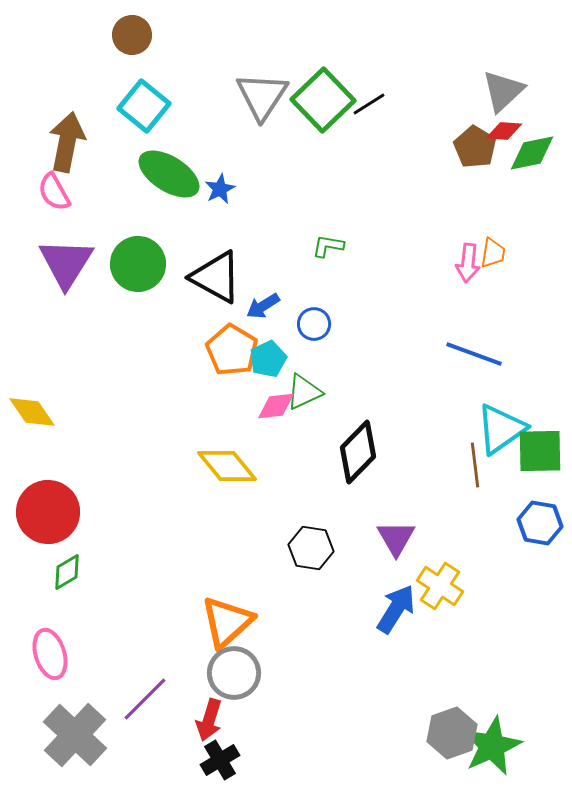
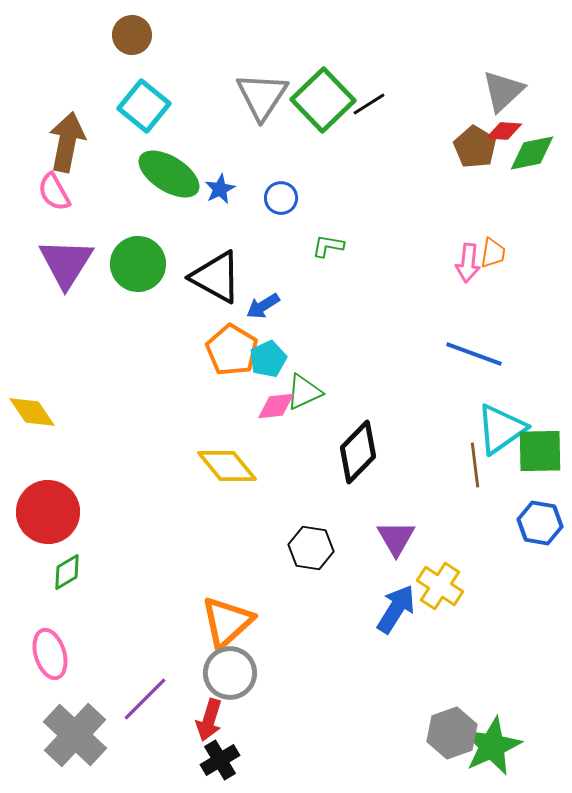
blue circle at (314, 324): moved 33 px left, 126 px up
gray circle at (234, 673): moved 4 px left
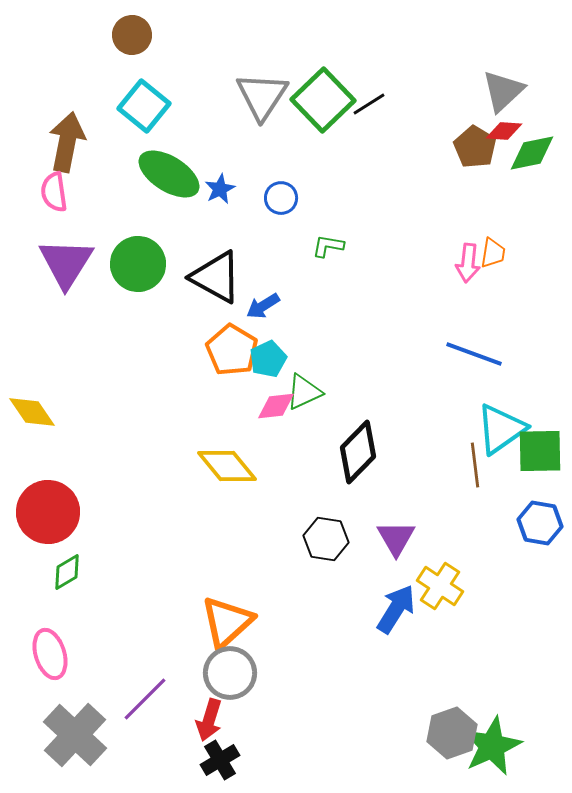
pink semicircle at (54, 192): rotated 21 degrees clockwise
black hexagon at (311, 548): moved 15 px right, 9 px up
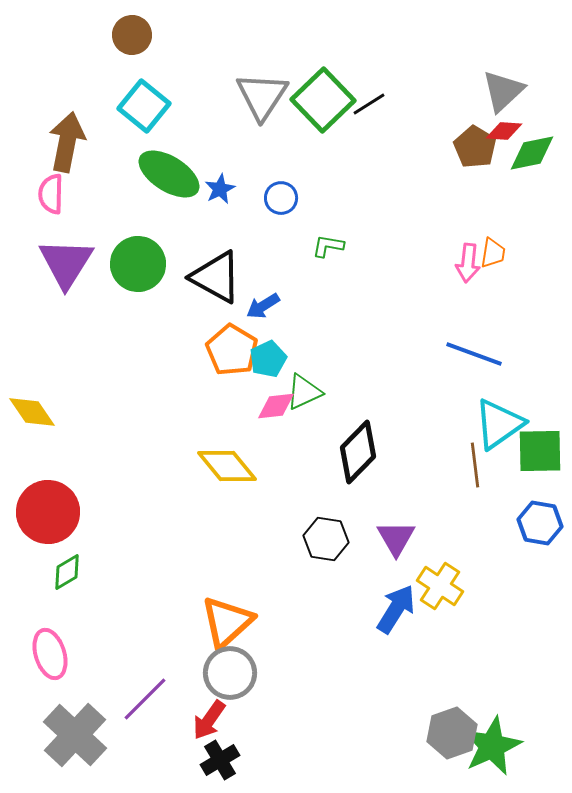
pink semicircle at (54, 192): moved 3 px left, 2 px down; rotated 9 degrees clockwise
cyan triangle at (501, 429): moved 2 px left, 5 px up
red arrow at (209, 720): rotated 18 degrees clockwise
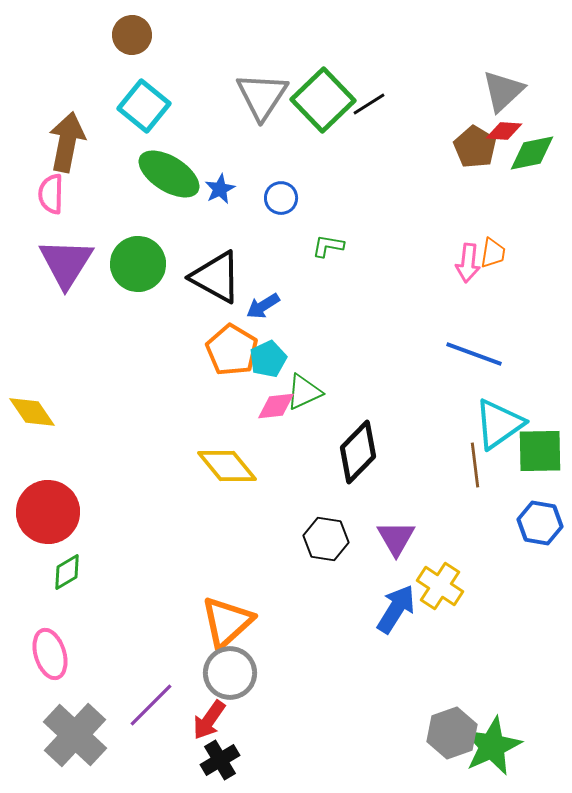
purple line at (145, 699): moved 6 px right, 6 px down
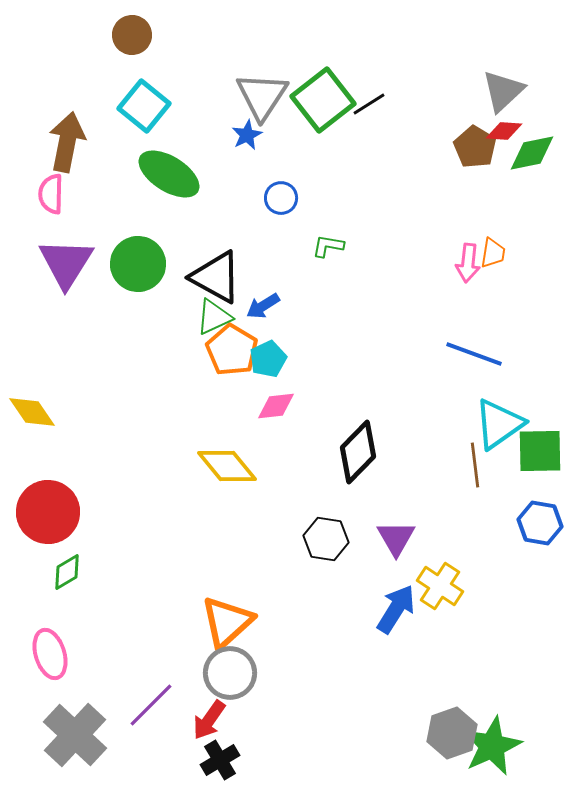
green square at (323, 100): rotated 6 degrees clockwise
blue star at (220, 189): moved 27 px right, 54 px up
green triangle at (304, 392): moved 90 px left, 75 px up
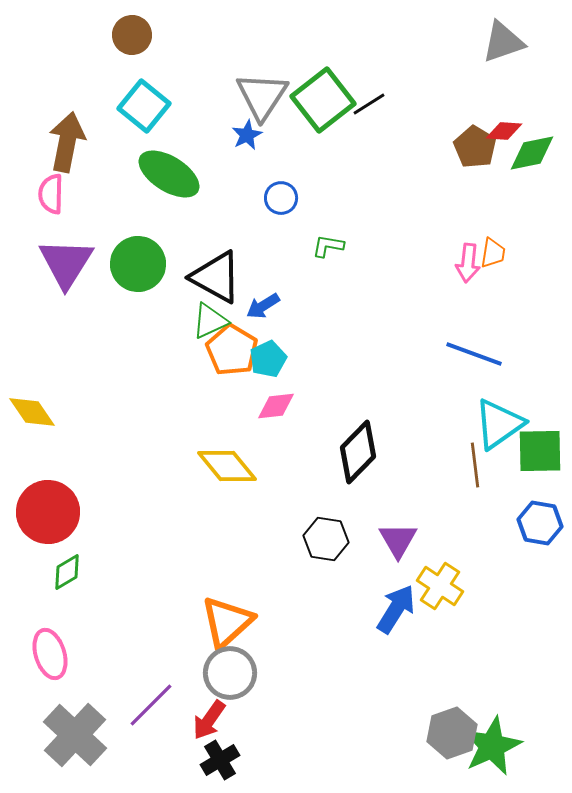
gray triangle at (503, 91): moved 49 px up; rotated 24 degrees clockwise
green triangle at (214, 317): moved 4 px left, 4 px down
purple triangle at (396, 538): moved 2 px right, 2 px down
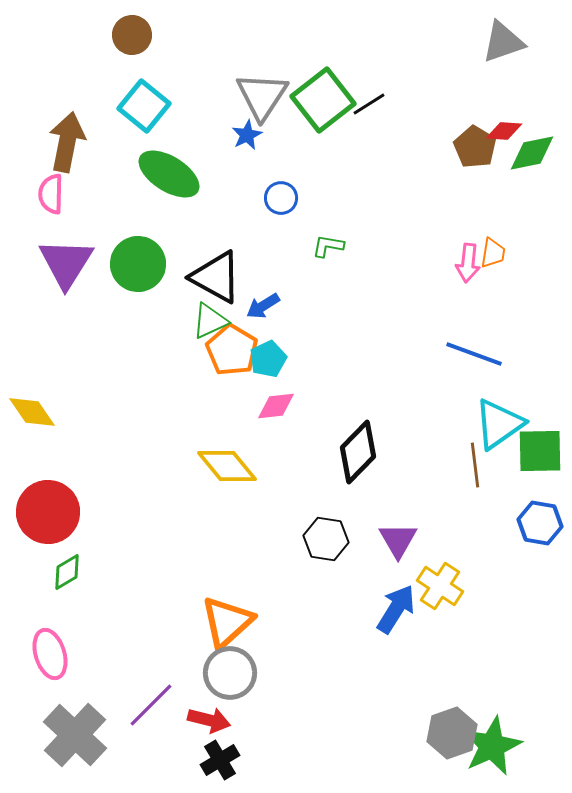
red arrow at (209, 720): rotated 111 degrees counterclockwise
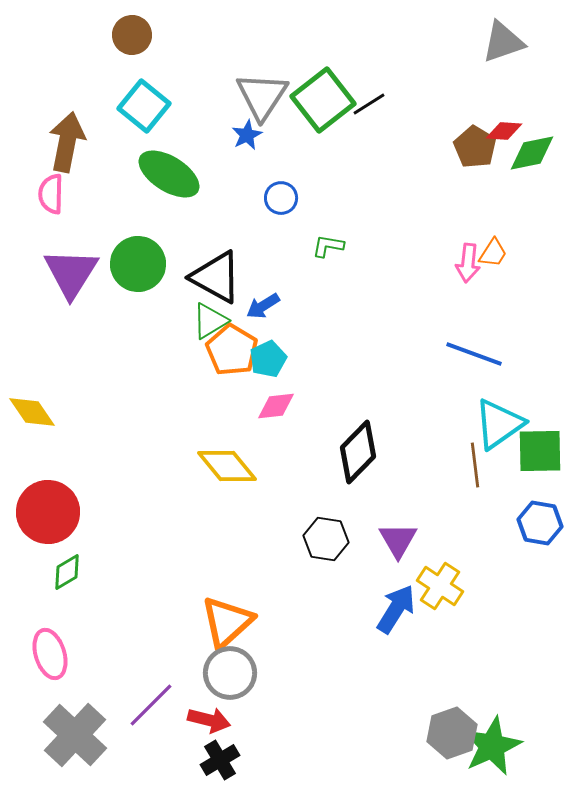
orange trapezoid at (493, 253): rotated 24 degrees clockwise
purple triangle at (66, 263): moved 5 px right, 10 px down
green triangle at (210, 321): rotated 6 degrees counterclockwise
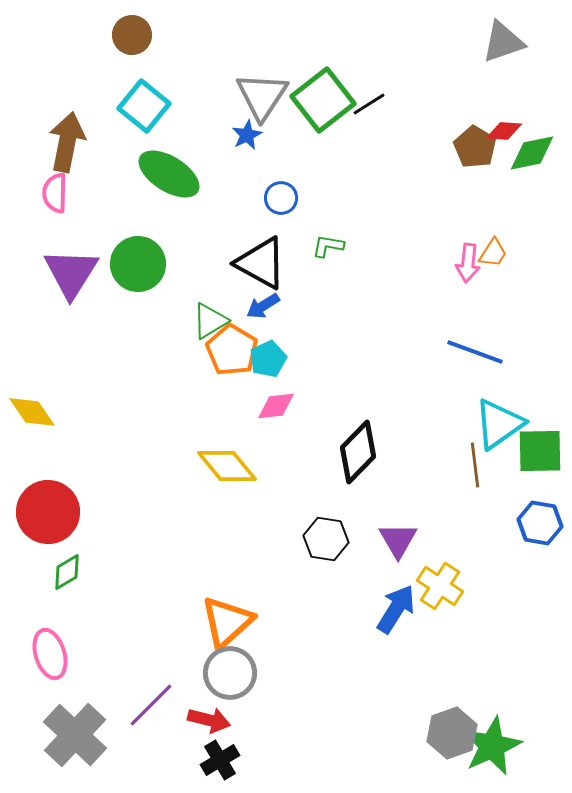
pink semicircle at (51, 194): moved 4 px right, 1 px up
black triangle at (216, 277): moved 45 px right, 14 px up
blue line at (474, 354): moved 1 px right, 2 px up
